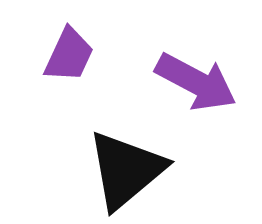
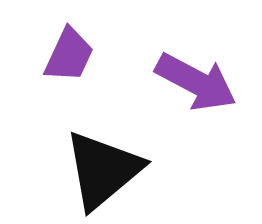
black triangle: moved 23 px left
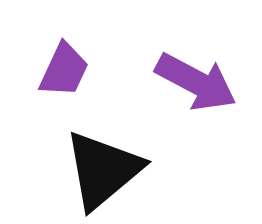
purple trapezoid: moved 5 px left, 15 px down
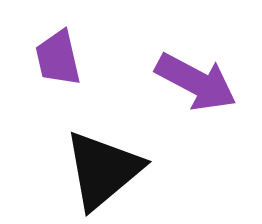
purple trapezoid: moved 6 px left, 12 px up; rotated 142 degrees clockwise
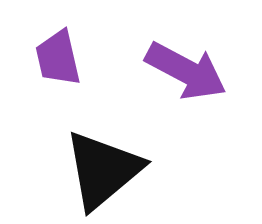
purple arrow: moved 10 px left, 11 px up
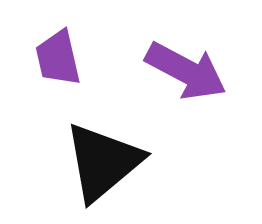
black triangle: moved 8 px up
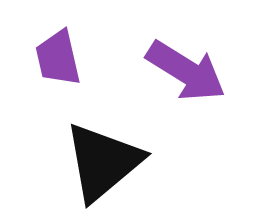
purple arrow: rotated 4 degrees clockwise
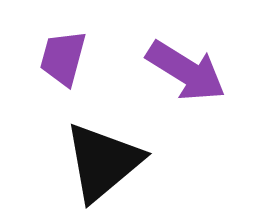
purple trapezoid: moved 5 px right; rotated 28 degrees clockwise
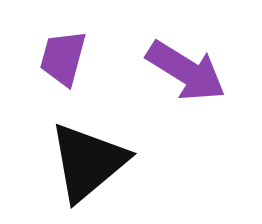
black triangle: moved 15 px left
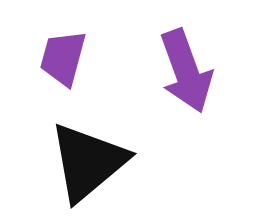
purple arrow: rotated 38 degrees clockwise
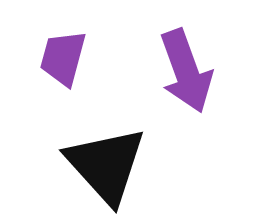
black triangle: moved 18 px right, 3 px down; rotated 32 degrees counterclockwise
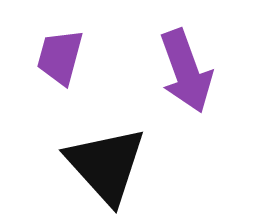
purple trapezoid: moved 3 px left, 1 px up
